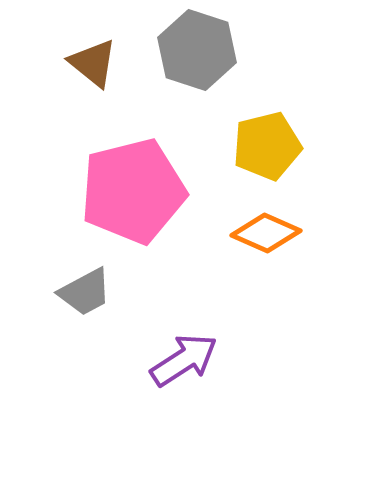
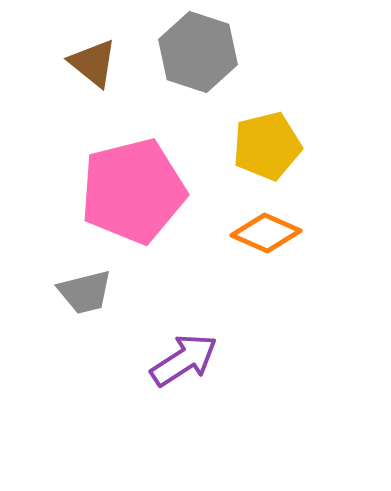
gray hexagon: moved 1 px right, 2 px down
gray trapezoid: rotated 14 degrees clockwise
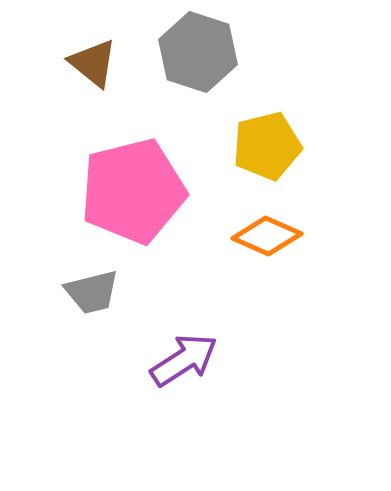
orange diamond: moved 1 px right, 3 px down
gray trapezoid: moved 7 px right
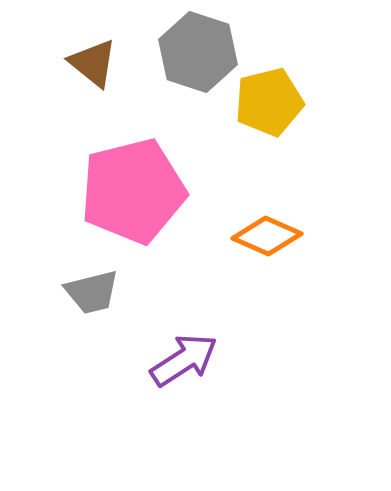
yellow pentagon: moved 2 px right, 44 px up
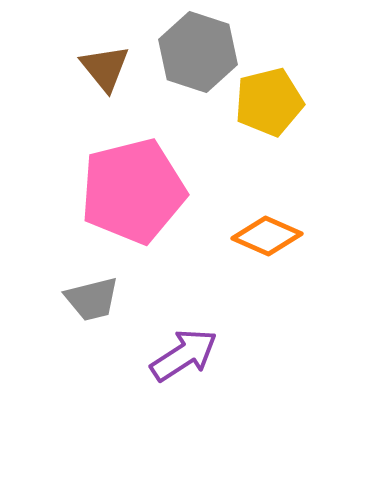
brown triangle: moved 12 px right, 5 px down; rotated 12 degrees clockwise
gray trapezoid: moved 7 px down
purple arrow: moved 5 px up
